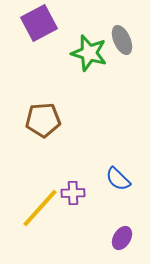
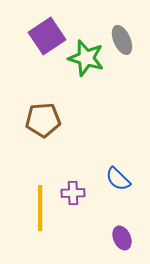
purple square: moved 8 px right, 13 px down; rotated 6 degrees counterclockwise
green star: moved 3 px left, 5 px down
yellow line: rotated 42 degrees counterclockwise
purple ellipse: rotated 55 degrees counterclockwise
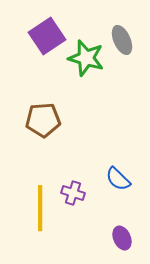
purple cross: rotated 20 degrees clockwise
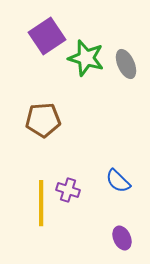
gray ellipse: moved 4 px right, 24 px down
blue semicircle: moved 2 px down
purple cross: moved 5 px left, 3 px up
yellow line: moved 1 px right, 5 px up
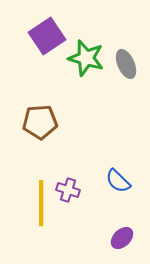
brown pentagon: moved 3 px left, 2 px down
purple ellipse: rotated 70 degrees clockwise
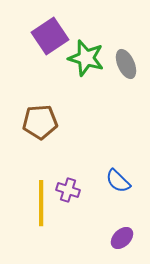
purple square: moved 3 px right
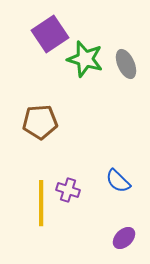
purple square: moved 2 px up
green star: moved 1 px left, 1 px down
purple ellipse: moved 2 px right
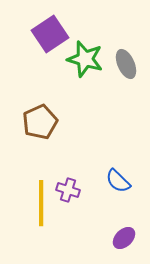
brown pentagon: rotated 20 degrees counterclockwise
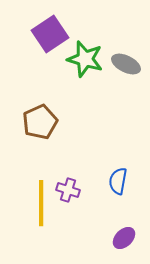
gray ellipse: rotated 40 degrees counterclockwise
blue semicircle: rotated 56 degrees clockwise
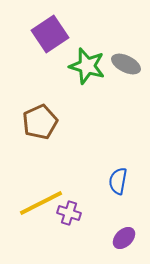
green star: moved 2 px right, 7 px down
purple cross: moved 1 px right, 23 px down
yellow line: rotated 63 degrees clockwise
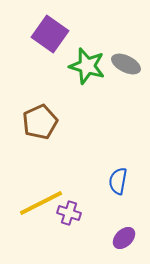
purple square: rotated 21 degrees counterclockwise
